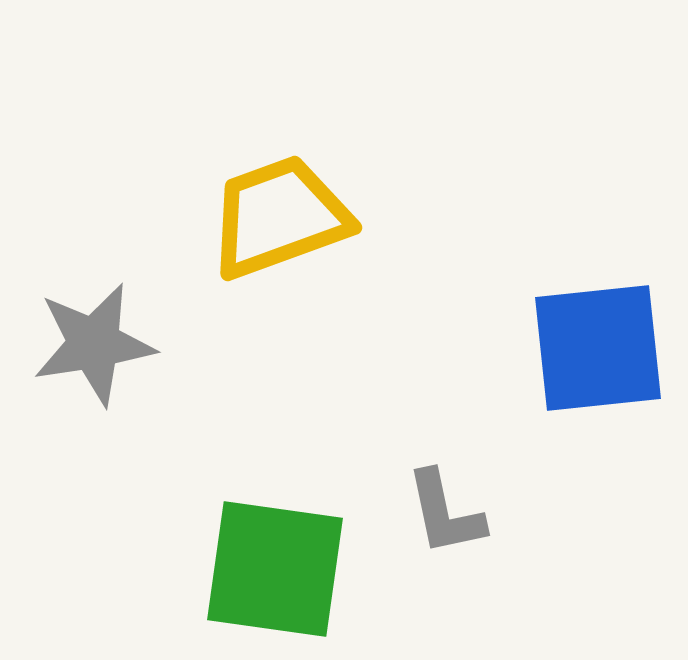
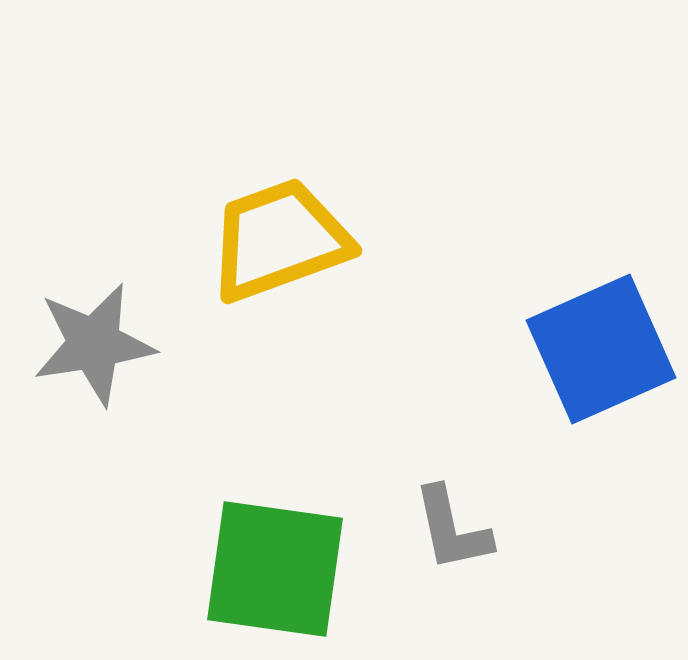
yellow trapezoid: moved 23 px down
blue square: moved 3 px right, 1 px down; rotated 18 degrees counterclockwise
gray L-shape: moved 7 px right, 16 px down
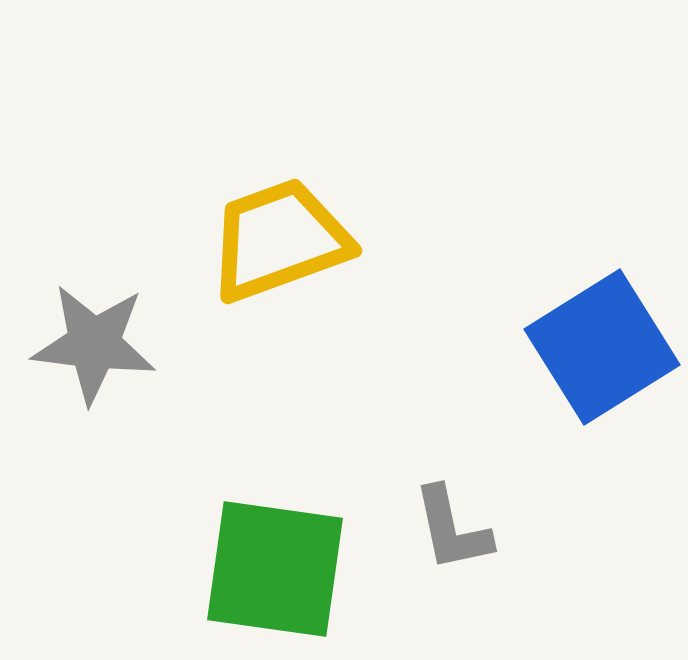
gray star: rotated 16 degrees clockwise
blue square: moved 1 px right, 2 px up; rotated 8 degrees counterclockwise
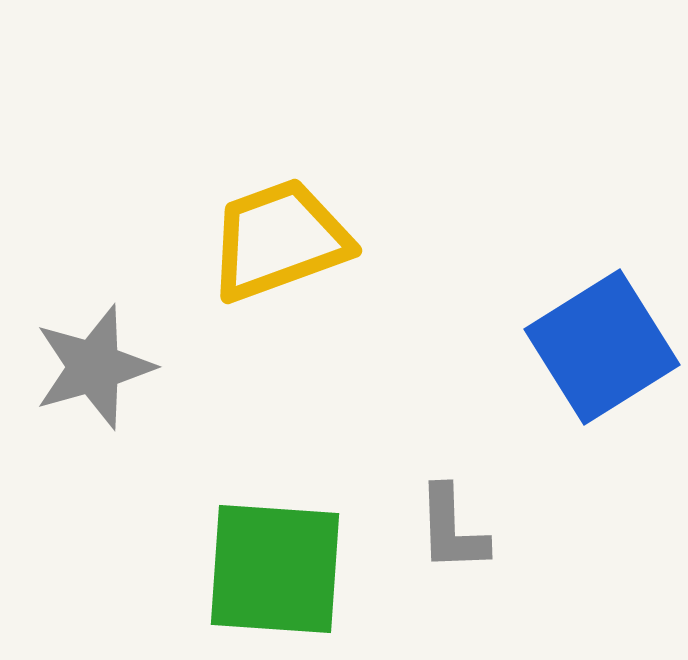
gray star: moved 23 px down; rotated 23 degrees counterclockwise
gray L-shape: rotated 10 degrees clockwise
green square: rotated 4 degrees counterclockwise
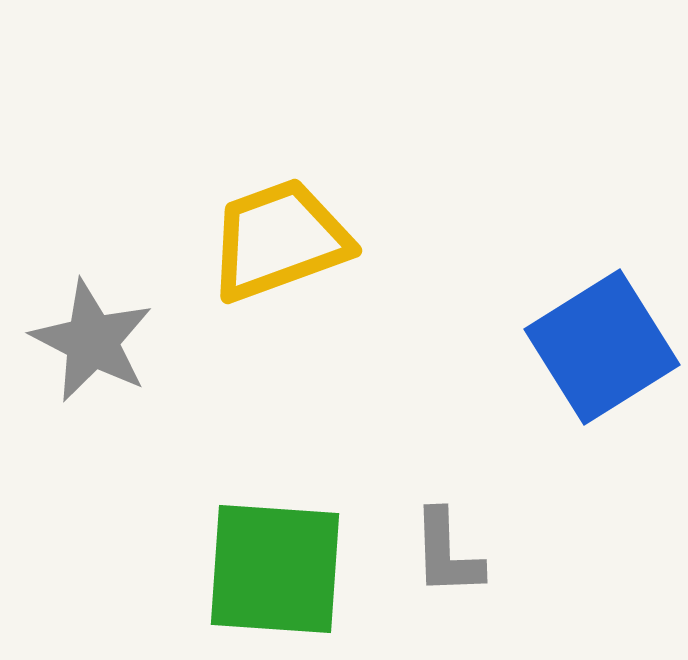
gray star: moved 2 px left, 26 px up; rotated 29 degrees counterclockwise
gray L-shape: moved 5 px left, 24 px down
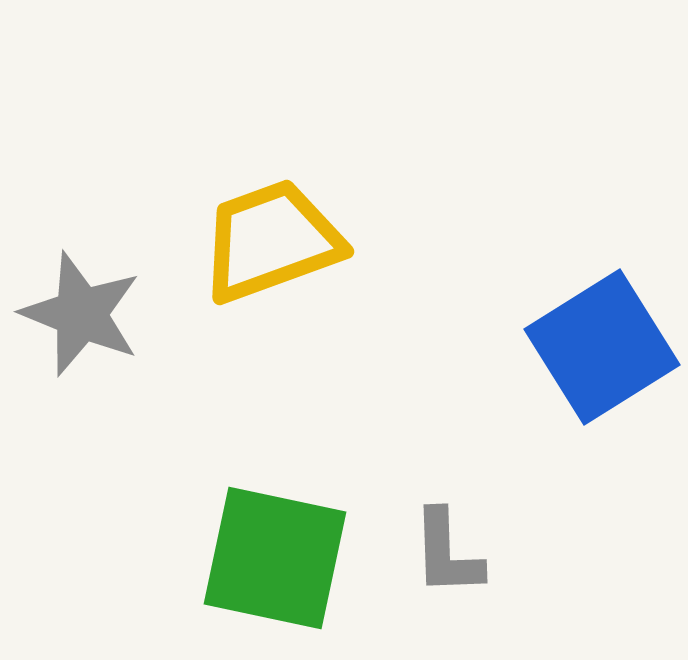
yellow trapezoid: moved 8 px left, 1 px down
gray star: moved 11 px left, 27 px up; rotated 5 degrees counterclockwise
green square: moved 11 px up; rotated 8 degrees clockwise
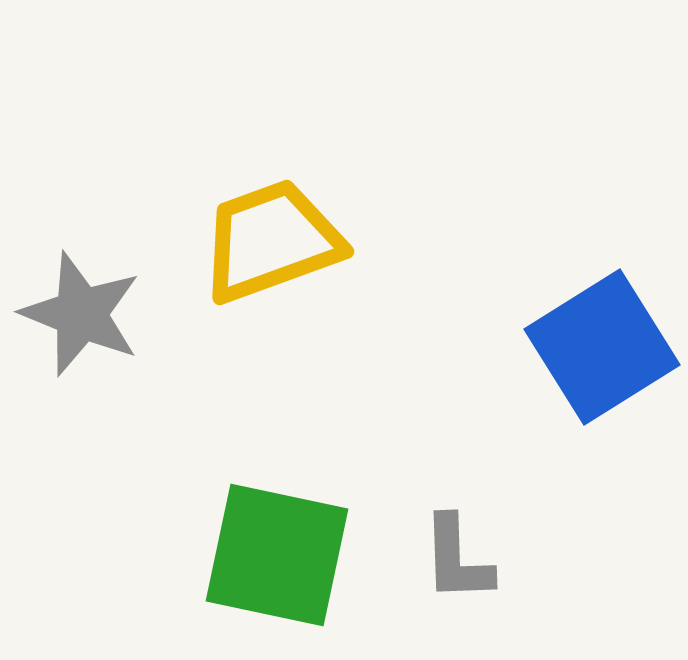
gray L-shape: moved 10 px right, 6 px down
green square: moved 2 px right, 3 px up
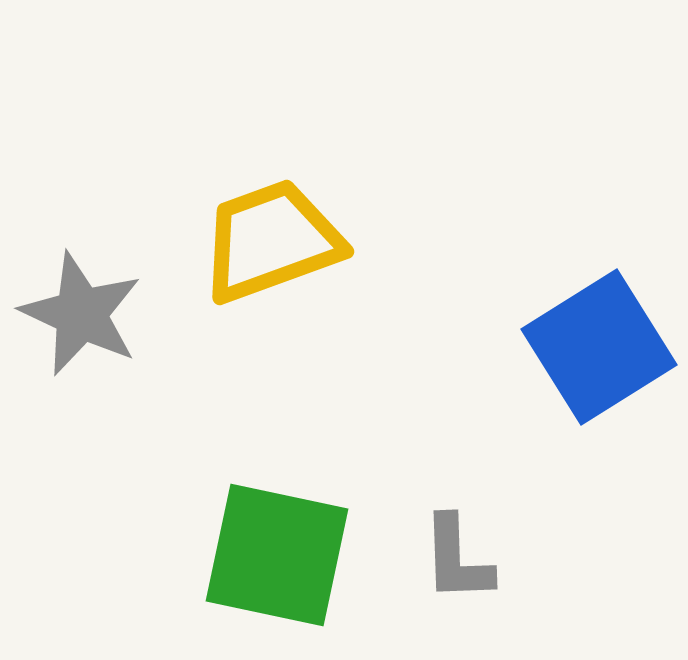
gray star: rotated 3 degrees clockwise
blue square: moved 3 px left
